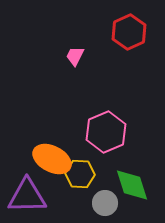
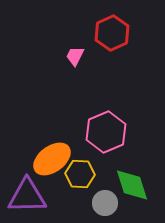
red hexagon: moved 17 px left, 1 px down
orange ellipse: rotated 63 degrees counterclockwise
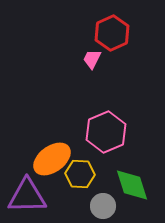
pink trapezoid: moved 17 px right, 3 px down
gray circle: moved 2 px left, 3 px down
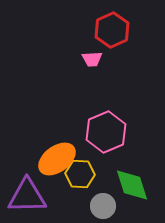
red hexagon: moved 3 px up
pink trapezoid: rotated 120 degrees counterclockwise
orange ellipse: moved 5 px right
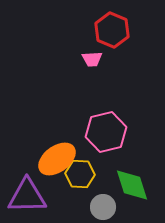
red hexagon: rotated 12 degrees counterclockwise
pink hexagon: rotated 9 degrees clockwise
gray circle: moved 1 px down
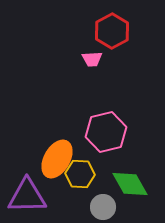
red hexagon: moved 1 px down; rotated 8 degrees clockwise
orange ellipse: rotated 24 degrees counterclockwise
green diamond: moved 2 px left, 1 px up; rotated 12 degrees counterclockwise
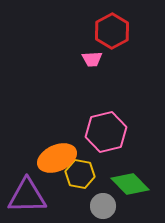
orange ellipse: moved 1 px up; rotated 36 degrees clockwise
yellow hexagon: rotated 8 degrees clockwise
green diamond: rotated 15 degrees counterclockwise
gray circle: moved 1 px up
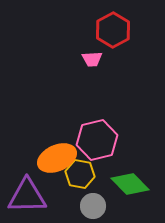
red hexagon: moved 1 px right, 1 px up
pink hexagon: moved 9 px left, 8 px down
gray circle: moved 10 px left
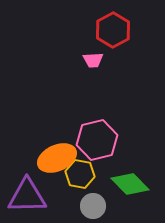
pink trapezoid: moved 1 px right, 1 px down
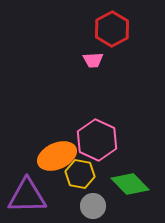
red hexagon: moved 1 px left, 1 px up
pink hexagon: rotated 21 degrees counterclockwise
orange ellipse: moved 2 px up
